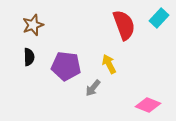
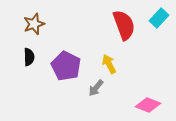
brown star: moved 1 px right, 1 px up
purple pentagon: rotated 20 degrees clockwise
gray arrow: moved 3 px right
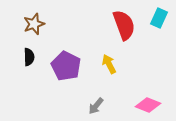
cyan rectangle: rotated 18 degrees counterclockwise
gray arrow: moved 18 px down
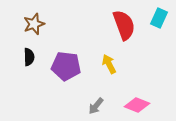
purple pentagon: rotated 20 degrees counterclockwise
pink diamond: moved 11 px left
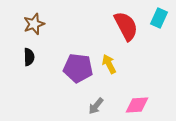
red semicircle: moved 2 px right, 1 px down; rotated 8 degrees counterclockwise
purple pentagon: moved 12 px right, 2 px down
pink diamond: rotated 25 degrees counterclockwise
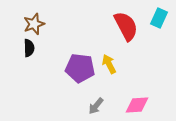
black semicircle: moved 9 px up
purple pentagon: moved 2 px right
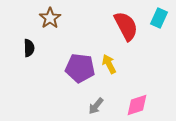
brown star: moved 16 px right, 6 px up; rotated 15 degrees counterclockwise
pink diamond: rotated 15 degrees counterclockwise
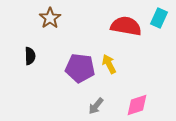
red semicircle: rotated 52 degrees counterclockwise
black semicircle: moved 1 px right, 8 px down
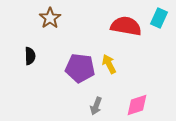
gray arrow: rotated 18 degrees counterclockwise
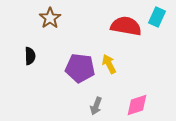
cyan rectangle: moved 2 px left, 1 px up
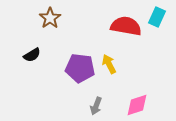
black semicircle: moved 2 px right, 1 px up; rotated 60 degrees clockwise
